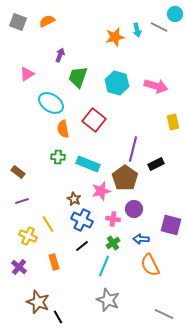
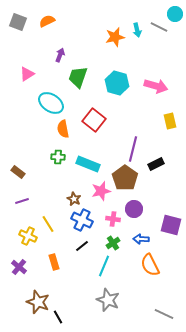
yellow rectangle at (173, 122): moved 3 px left, 1 px up
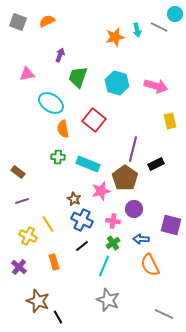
pink triangle at (27, 74): rotated 21 degrees clockwise
pink cross at (113, 219): moved 2 px down
brown star at (38, 302): moved 1 px up
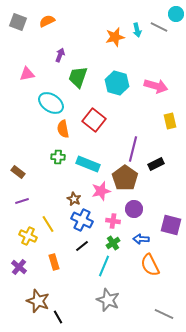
cyan circle at (175, 14): moved 1 px right
